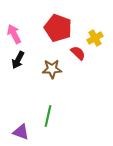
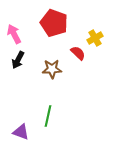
red pentagon: moved 4 px left, 5 px up
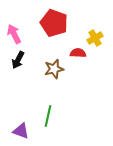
red semicircle: rotated 42 degrees counterclockwise
brown star: moved 2 px right; rotated 12 degrees counterclockwise
purple triangle: moved 1 px up
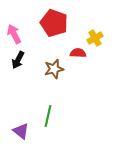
purple triangle: rotated 18 degrees clockwise
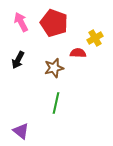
pink arrow: moved 7 px right, 12 px up
brown star: moved 1 px up
green line: moved 8 px right, 13 px up
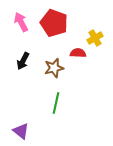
black arrow: moved 5 px right, 1 px down
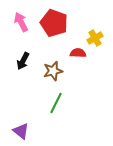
brown star: moved 1 px left, 3 px down
green line: rotated 15 degrees clockwise
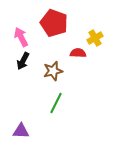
pink arrow: moved 15 px down
purple triangle: rotated 36 degrees counterclockwise
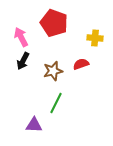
yellow cross: rotated 35 degrees clockwise
red semicircle: moved 3 px right, 11 px down; rotated 21 degrees counterclockwise
purple triangle: moved 13 px right, 6 px up
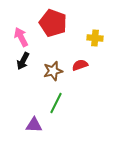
red pentagon: moved 1 px left
red semicircle: moved 1 px left, 1 px down
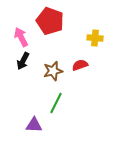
red pentagon: moved 3 px left, 2 px up
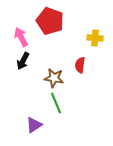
red semicircle: rotated 63 degrees counterclockwise
brown star: moved 1 px right, 7 px down; rotated 24 degrees clockwise
green line: rotated 50 degrees counterclockwise
purple triangle: rotated 36 degrees counterclockwise
